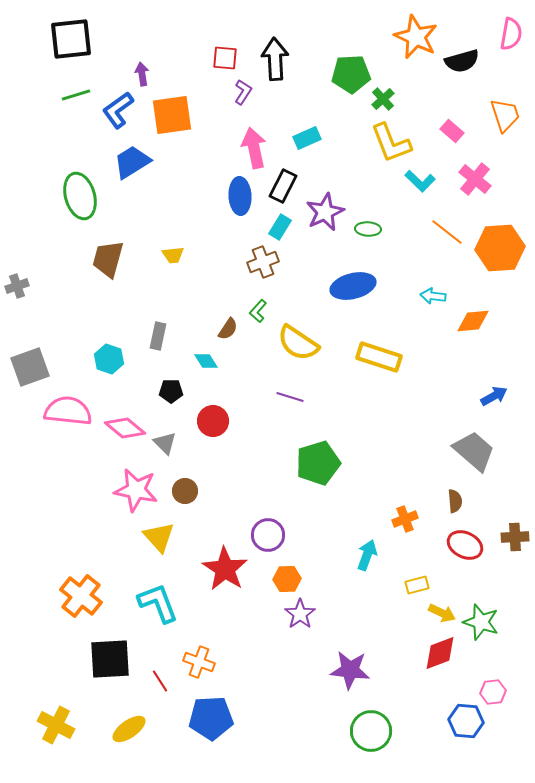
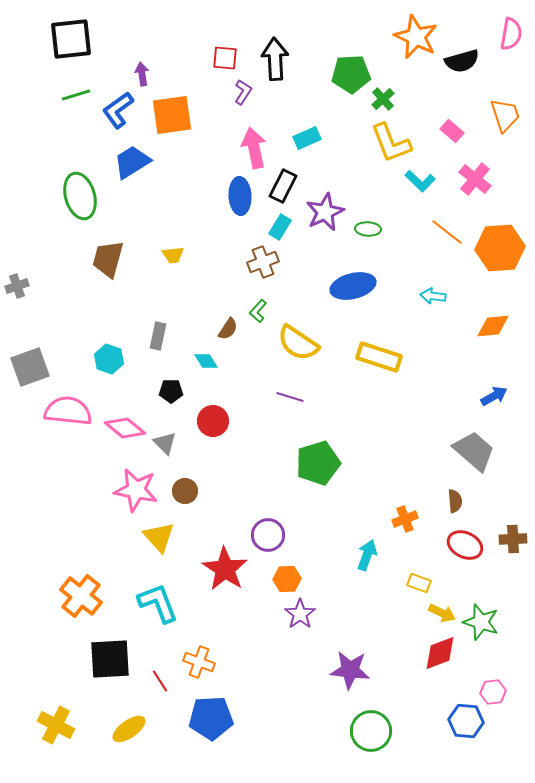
orange diamond at (473, 321): moved 20 px right, 5 px down
brown cross at (515, 537): moved 2 px left, 2 px down
yellow rectangle at (417, 585): moved 2 px right, 2 px up; rotated 35 degrees clockwise
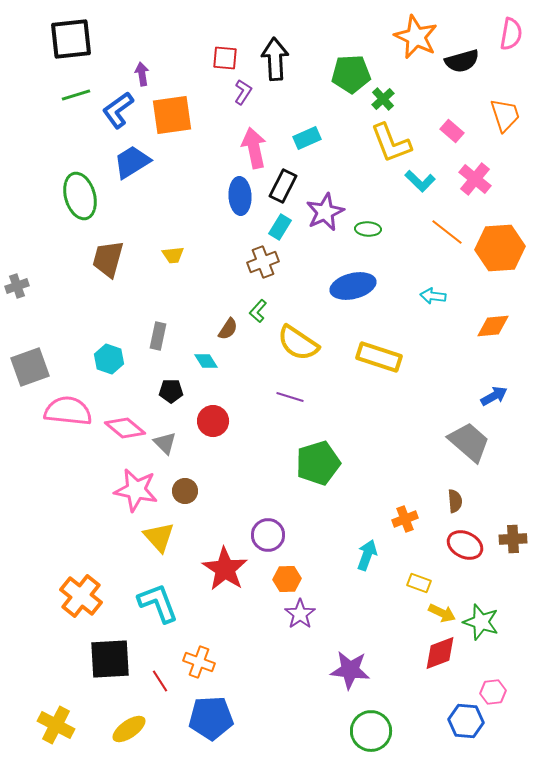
gray trapezoid at (474, 451): moved 5 px left, 9 px up
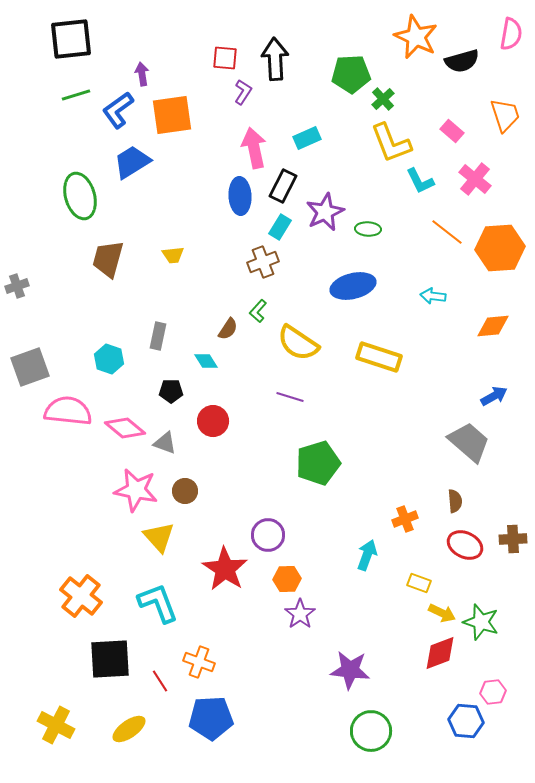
cyan L-shape at (420, 181): rotated 20 degrees clockwise
gray triangle at (165, 443): rotated 25 degrees counterclockwise
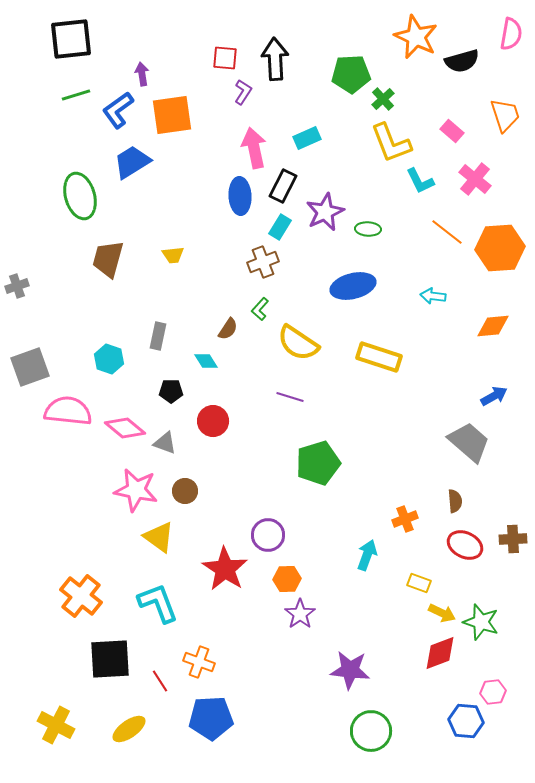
green L-shape at (258, 311): moved 2 px right, 2 px up
yellow triangle at (159, 537): rotated 12 degrees counterclockwise
